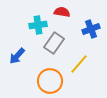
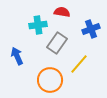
gray rectangle: moved 3 px right
blue arrow: rotated 114 degrees clockwise
orange circle: moved 1 px up
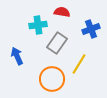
yellow line: rotated 10 degrees counterclockwise
orange circle: moved 2 px right, 1 px up
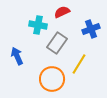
red semicircle: rotated 35 degrees counterclockwise
cyan cross: rotated 18 degrees clockwise
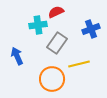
red semicircle: moved 6 px left
cyan cross: rotated 18 degrees counterclockwise
yellow line: rotated 45 degrees clockwise
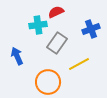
yellow line: rotated 15 degrees counterclockwise
orange circle: moved 4 px left, 3 px down
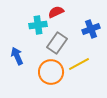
orange circle: moved 3 px right, 10 px up
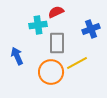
gray rectangle: rotated 35 degrees counterclockwise
yellow line: moved 2 px left, 1 px up
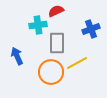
red semicircle: moved 1 px up
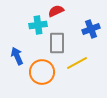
orange circle: moved 9 px left
